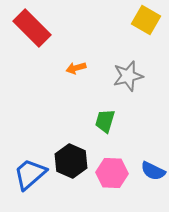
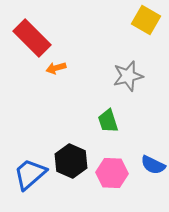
red rectangle: moved 10 px down
orange arrow: moved 20 px left
green trapezoid: moved 3 px right; rotated 35 degrees counterclockwise
blue semicircle: moved 6 px up
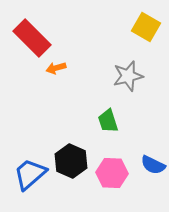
yellow square: moved 7 px down
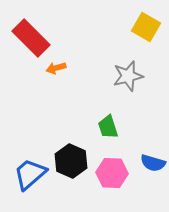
red rectangle: moved 1 px left
green trapezoid: moved 6 px down
blue semicircle: moved 2 px up; rotated 10 degrees counterclockwise
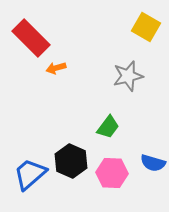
green trapezoid: rotated 125 degrees counterclockwise
